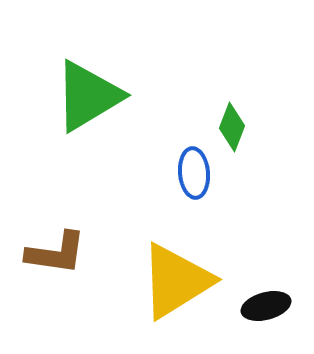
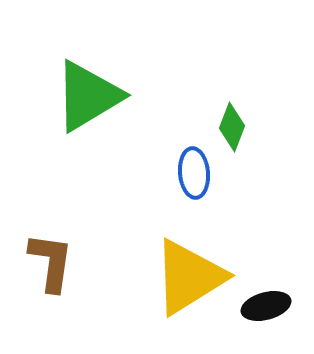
brown L-shape: moved 5 px left, 9 px down; rotated 90 degrees counterclockwise
yellow triangle: moved 13 px right, 4 px up
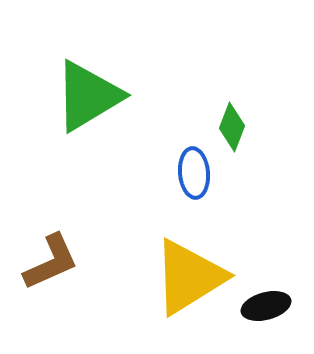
brown L-shape: rotated 58 degrees clockwise
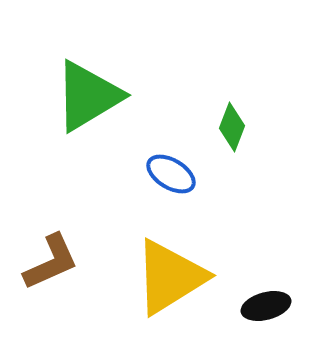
blue ellipse: moved 23 px left, 1 px down; rotated 54 degrees counterclockwise
yellow triangle: moved 19 px left
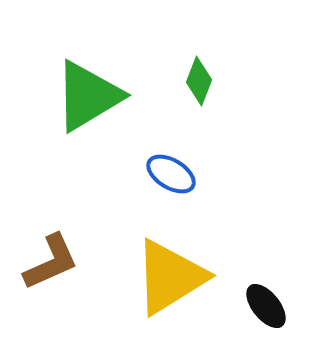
green diamond: moved 33 px left, 46 px up
black ellipse: rotated 66 degrees clockwise
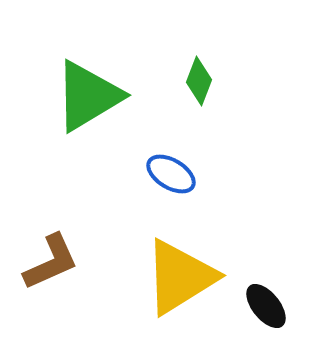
yellow triangle: moved 10 px right
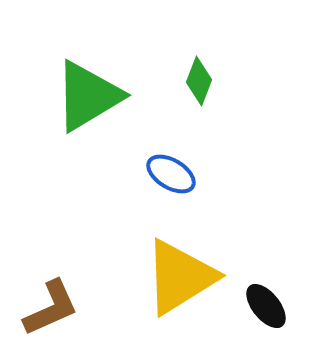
brown L-shape: moved 46 px down
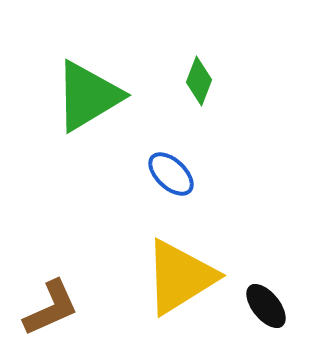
blue ellipse: rotated 12 degrees clockwise
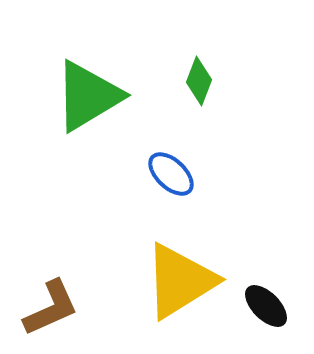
yellow triangle: moved 4 px down
black ellipse: rotated 6 degrees counterclockwise
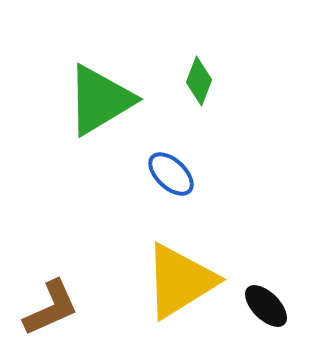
green triangle: moved 12 px right, 4 px down
